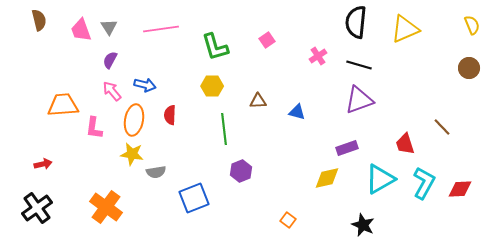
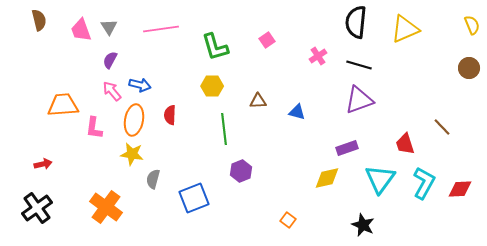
blue arrow: moved 5 px left
gray semicircle: moved 3 px left, 7 px down; rotated 114 degrees clockwise
cyan triangle: rotated 24 degrees counterclockwise
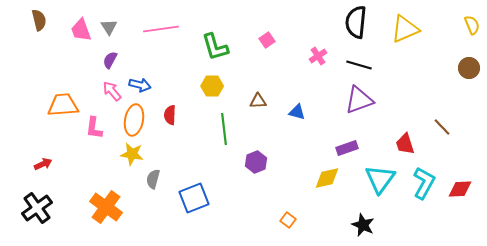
red arrow: rotated 12 degrees counterclockwise
purple hexagon: moved 15 px right, 9 px up
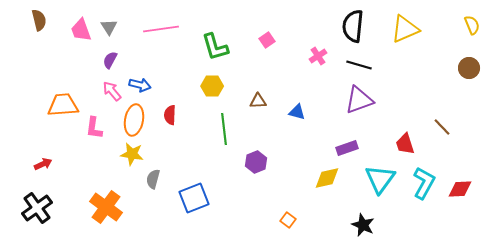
black semicircle: moved 3 px left, 4 px down
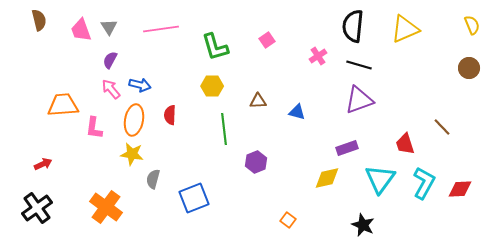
pink arrow: moved 1 px left, 2 px up
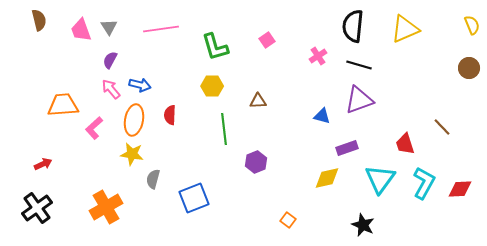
blue triangle: moved 25 px right, 4 px down
pink L-shape: rotated 40 degrees clockwise
orange cross: rotated 24 degrees clockwise
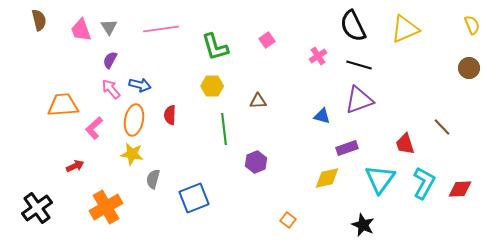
black semicircle: rotated 32 degrees counterclockwise
red arrow: moved 32 px right, 2 px down
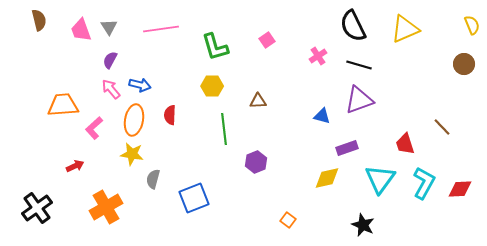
brown circle: moved 5 px left, 4 px up
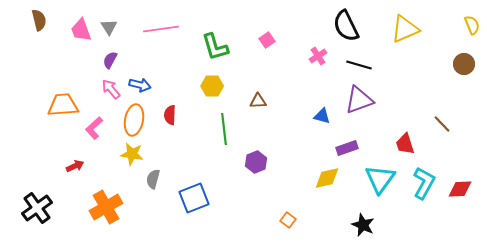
black semicircle: moved 7 px left
brown line: moved 3 px up
